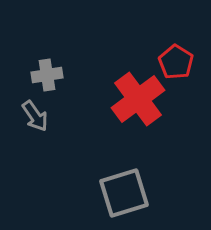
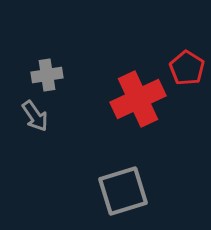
red pentagon: moved 11 px right, 6 px down
red cross: rotated 12 degrees clockwise
gray square: moved 1 px left, 2 px up
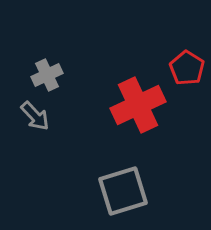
gray cross: rotated 16 degrees counterclockwise
red cross: moved 6 px down
gray arrow: rotated 8 degrees counterclockwise
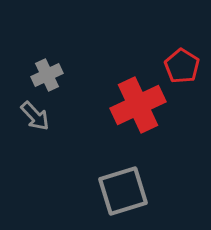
red pentagon: moved 5 px left, 2 px up
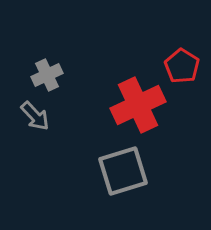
gray square: moved 20 px up
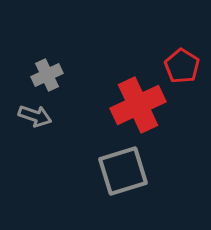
gray arrow: rotated 28 degrees counterclockwise
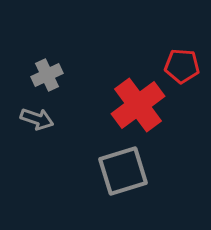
red pentagon: rotated 28 degrees counterclockwise
red cross: rotated 12 degrees counterclockwise
gray arrow: moved 2 px right, 3 px down
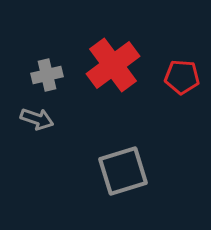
red pentagon: moved 11 px down
gray cross: rotated 12 degrees clockwise
red cross: moved 25 px left, 40 px up
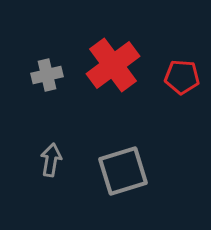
gray arrow: moved 14 px right, 41 px down; rotated 100 degrees counterclockwise
